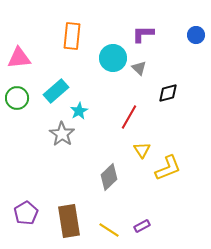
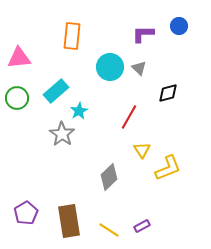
blue circle: moved 17 px left, 9 px up
cyan circle: moved 3 px left, 9 px down
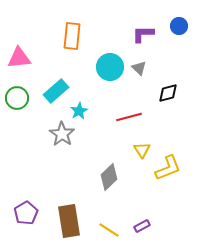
red line: rotated 45 degrees clockwise
